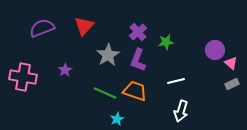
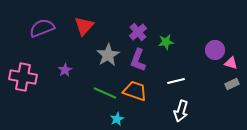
pink triangle: rotated 24 degrees counterclockwise
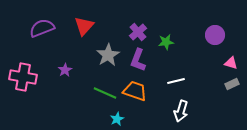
purple circle: moved 15 px up
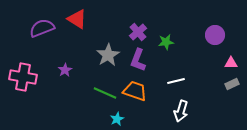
red triangle: moved 7 px left, 7 px up; rotated 40 degrees counterclockwise
pink triangle: rotated 16 degrees counterclockwise
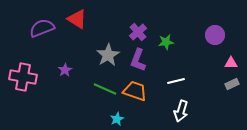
green line: moved 4 px up
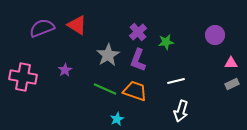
red triangle: moved 6 px down
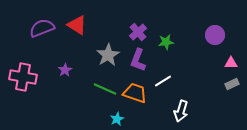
white line: moved 13 px left; rotated 18 degrees counterclockwise
orange trapezoid: moved 2 px down
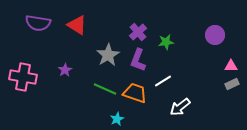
purple semicircle: moved 4 px left, 5 px up; rotated 150 degrees counterclockwise
pink triangle: moved 3 px down
white arrow: moved 1 px left, 4 px up; rotated 35 degrees clockwise
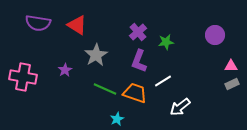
gray star: moved 12 px left
purple L-shape: moved 1 px right, 1 px down
